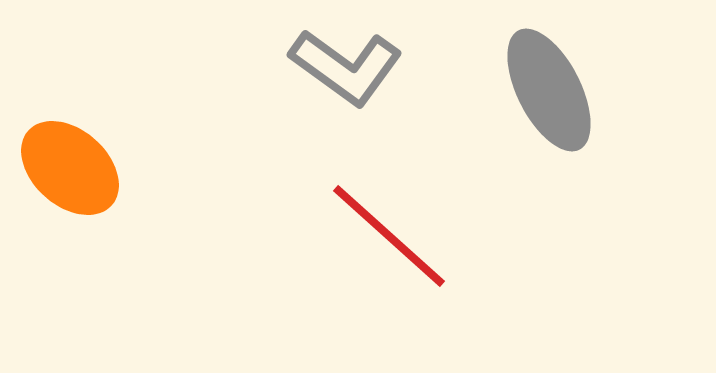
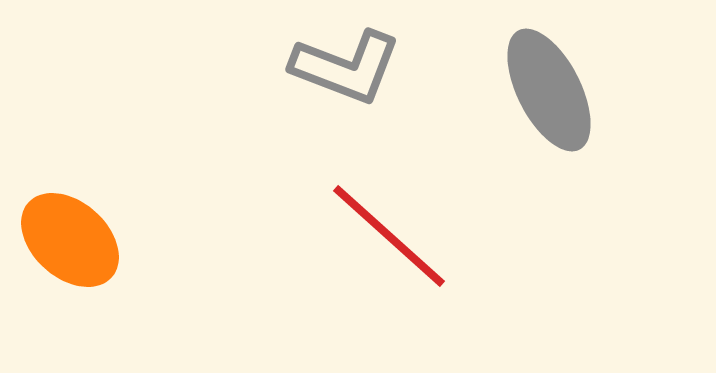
gray L-shape: rotated 15 degrees counterclockwise
orange ellipse: moved 72 px down
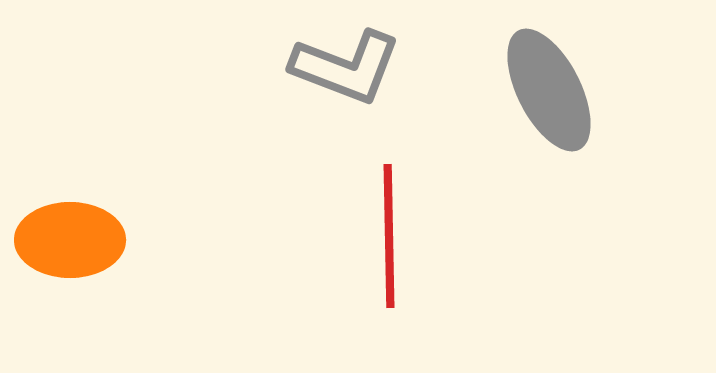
red line: rotated 47 degrees clockwise
orange ellipse: rotated 42 degrees counterclockwise
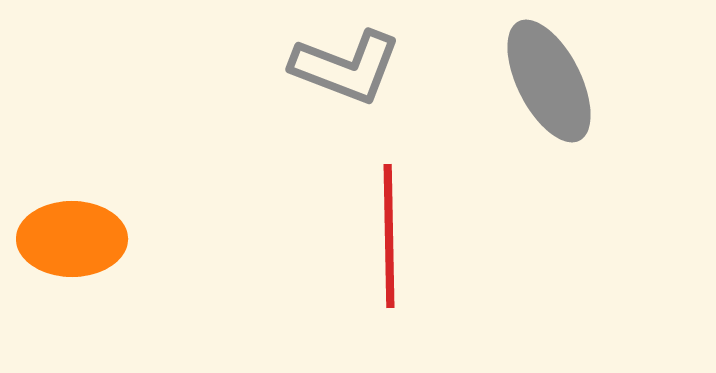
gray ellipse: moved 9 px up
orange ellipse: moved 2 px right, 1 px up
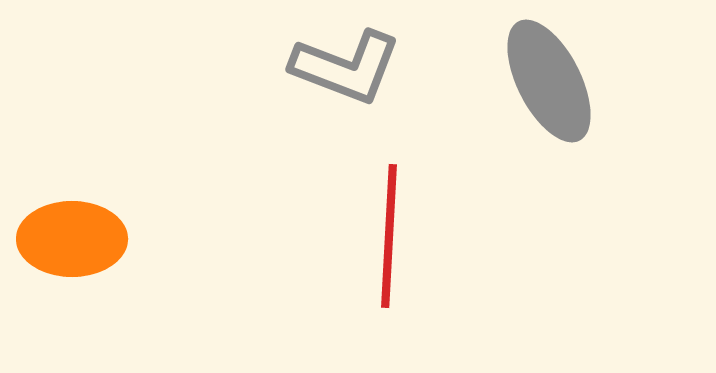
red line: rotated 4 degrees clockwise
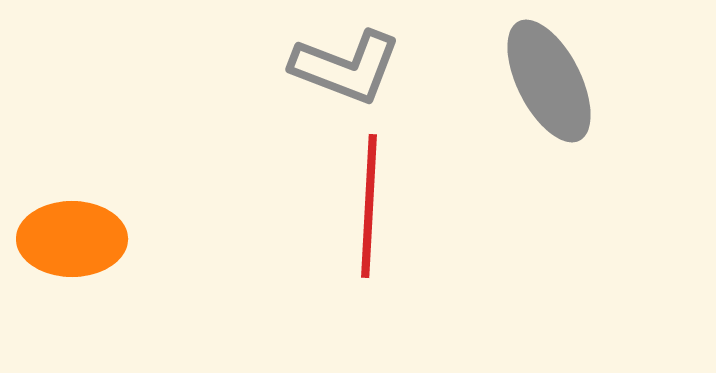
red line: moved 20 px left, 30 px up
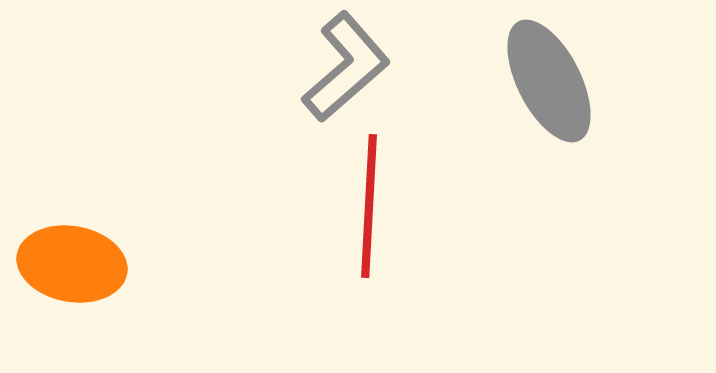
gray L-shape: rotated 62 degrees counterclockwise
orange ellipse: moved 25 px down; rotated 10 degrees clockwise
